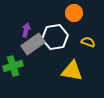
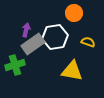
green cross: moved 2 px right, 1 px up
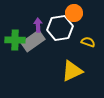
purple arrow: moved 12 px right, 5 px up; rotated 16 degrees counterclockwise
white hexagon: moved 5 px right, 9 px up
gray rectangle: moved 3 px up
green cross: moved 25 px up; rotated 18 degrees clockwise
yellow triangle: rotated 35 degrees counterclockwise
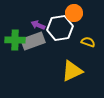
purple arrow: rotated 64 degrees counterclockwise
gray rectangle: rotated 15 degrees clockwise
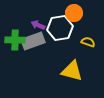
yellow triangle: rotated 40 degrees clockwise
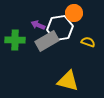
gray rectangle: moved 14 px right; rotated 10 degrees counterclockwise
yellow triangle: moved 4 px left, 10 px down
